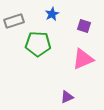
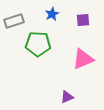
purple square: moved 1 px left, 6 px up; rotated 24 degrees counterclockwise
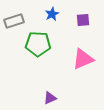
purple triangle: moved 17 px left, 1 px down
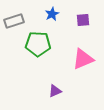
purple triangle: moved 5 px right, 7 px up
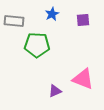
gray rectangle: rotated 24 degrees clockwise
green pentagon: moved 1 px left, 1 px down
pink triangle: moved 20 px down; rotated 45 degrees clockwise
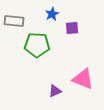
purple square: moved 11 px left, 8 px down
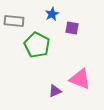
purple square: rotated 16 degrees clockwise
green pentagon: rotated 25 degrees clockwise
pink triangle: moved 3 px left
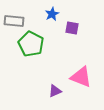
green pentagon: moved 6 px left, 1 px up
pink triangle: moved 1 px right, 2 px up
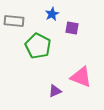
green pentagon: moved 7 px right, 2 px down
